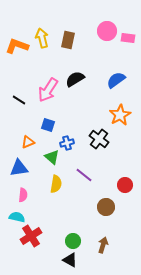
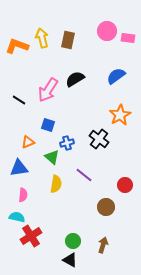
blue semicircle: moved 4 px up
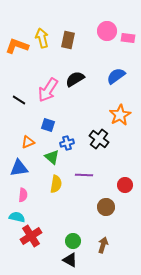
purple line: rotated 36 degrees counterclockwise
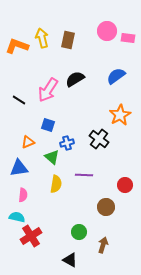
green circle: moved 6 px right, 9 px up
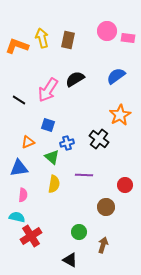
yellow semicircle: moved 2 px left
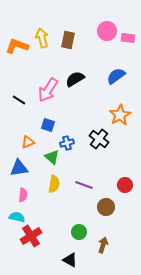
purple line: moved 10 px down; rotated 18 degrees clockwise
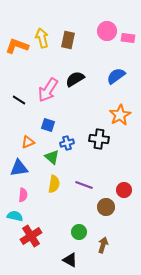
black cross: rotated 30 degrees counterclockwise
red circle: moved 1 px left, 5 px down
cyan semicircle: moved 2 px left, 1 px up
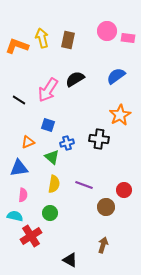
green circle: moved 29 px left, 19 px up
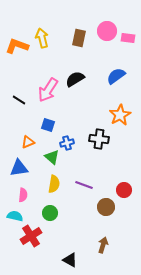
brown rectangle: moved 11 px right, 2 px up
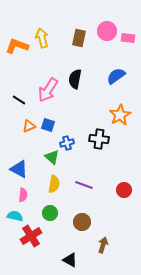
black semicircle: rotated 48 degrees counterclockwise
orange triangle: moved 1 px right, 16 px up
blue triangle: moved 1 px down; rotated 36 degrees clockwise
brown circle: moved 24 px left, 15 px down
